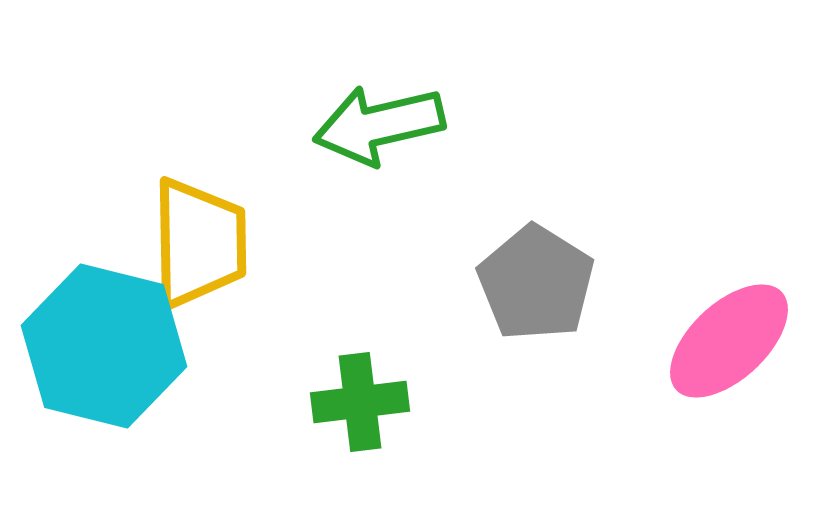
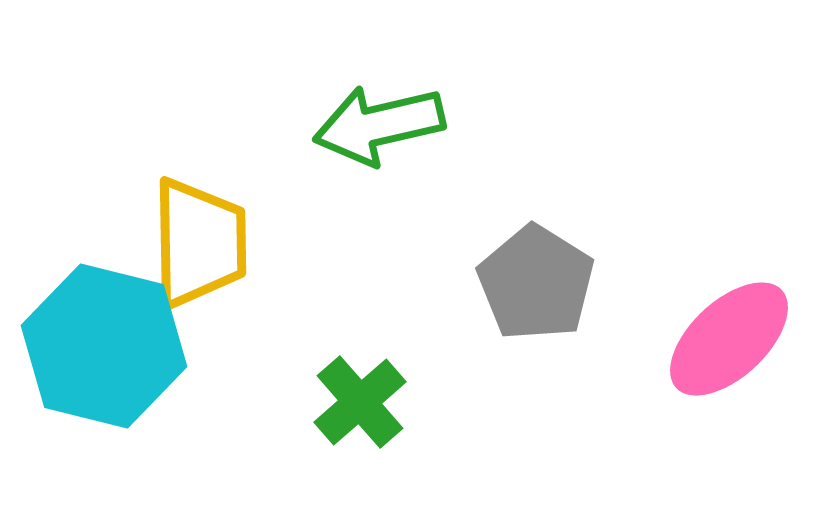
pink ellipse: moved 2 px up
green cross: rotated 34 degrees counterclockwise
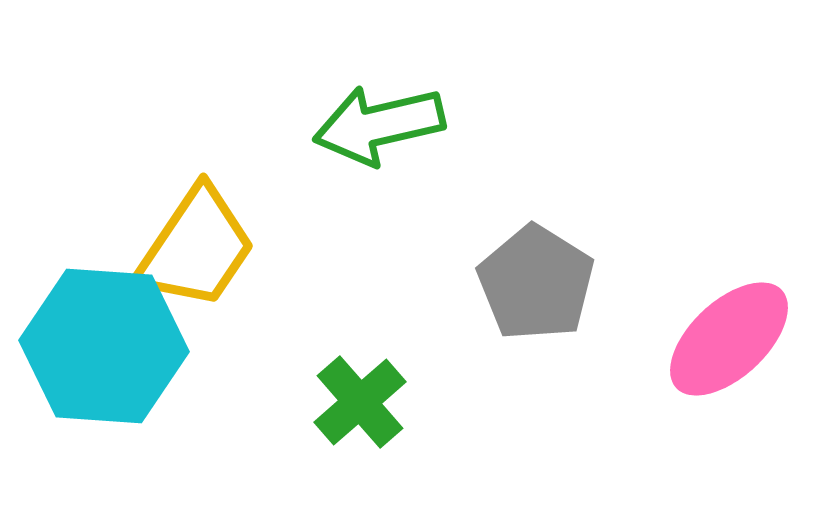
yellow trapezoid: moved 3 px left, 5 px down; rotated 35 degrees clockwise
cyan hexagon: rotated 10 degrees counterclockwise
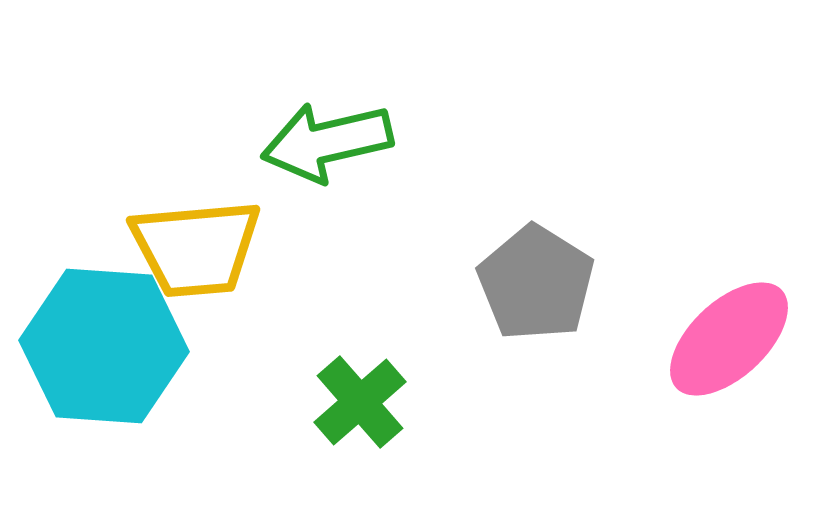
green arrow: moved 52 px left, 17 px down
yellow trapezoid: rotated 51 degrees clockwise
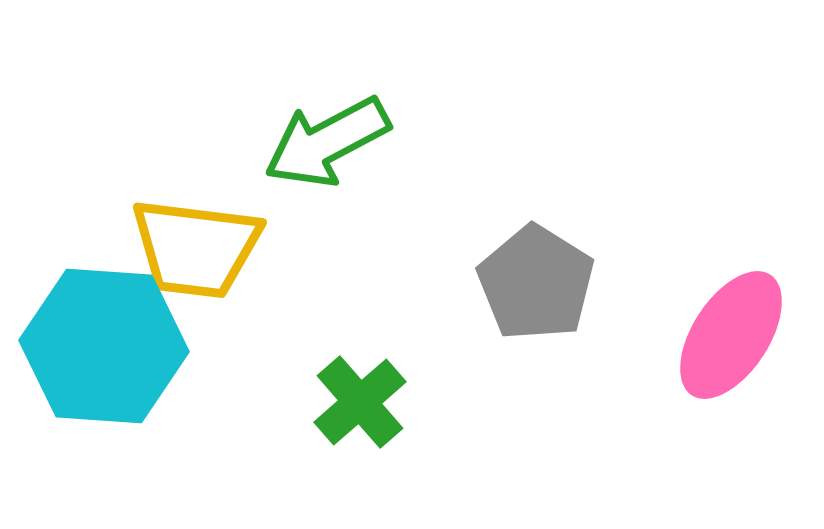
green arrow: rotated 15 degrees counterclockwise
yellow trapezoid: rotated 12 degrees clockwise
pink ellipse: moved 2 px right, 4 px up; rotated 14 degrees counterclockwise
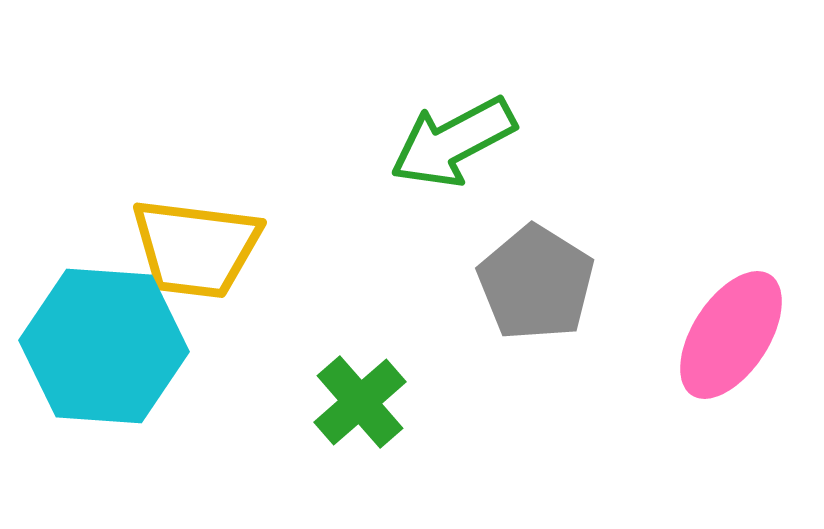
green arrow: moved 126 px right
